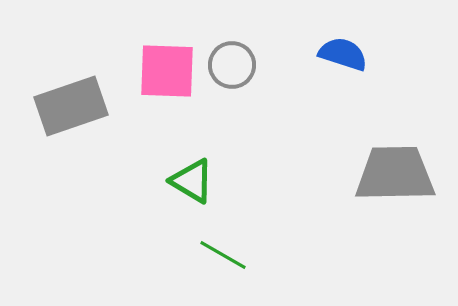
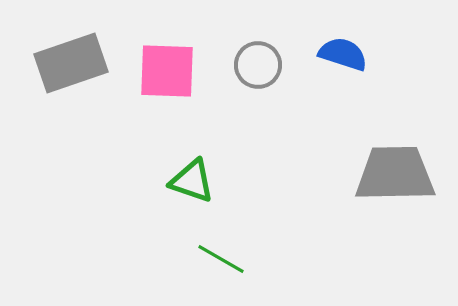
gray circle: moved 26 px right
gray rectangle: moved 43 px up
green triangle: rotated 12 degrees counterclockwise
green line: moved 2 px left, 4 px down
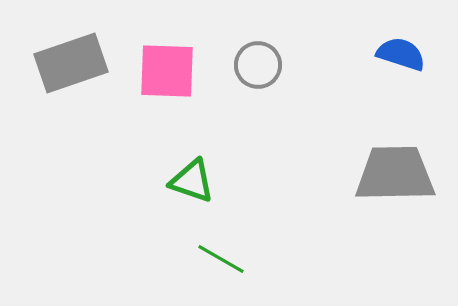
blue semicircle: moved 58 px right
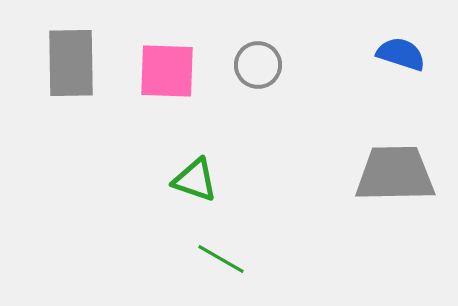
gray rectangle: rotated 72 degrees counterclockwise
green triangle: moved 3 px right, 1 px up
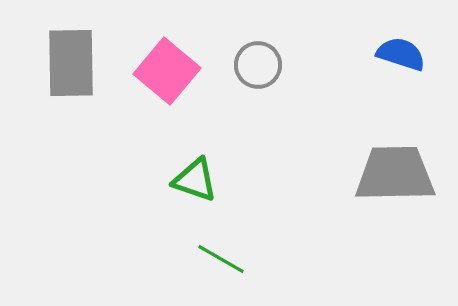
pink square: rotated 38 degrees clockwise
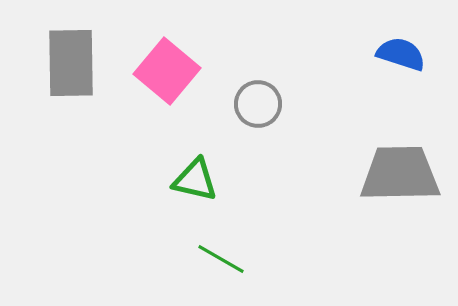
gray circle: moved 39 px down
gray trapezoid: moved 5 px right
green triangle: rotated 6 degrees counterclockwise
